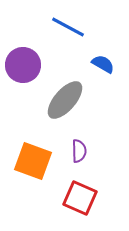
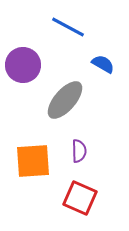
orange square: rotated 24 degrees counterclockwise
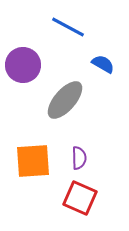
purple semicircle: moved 7 px down
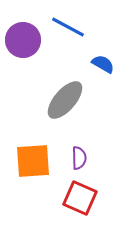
purple circle: moved 25 px up
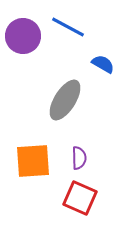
purple circle: moved 4 px up
gray ellipse: rotated 9 degrees counterclockwise
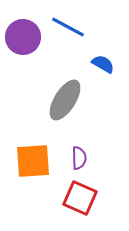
purple circle: moved 1 px down
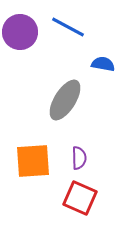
purple circle: moved 3 px left, 5 px up
blue semicircle: rotated 20 degrees counterclockwise
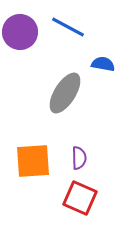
gray ellipse: moved 7 px up
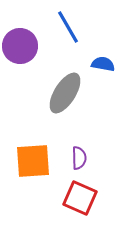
blue line: rotated 32 degrees clockwise
purple circle: moved 14 px down
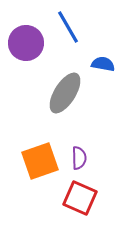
purple circle: moved 6 px right, 3 px up
orange square: moved 7 px right; rotated 15 degrees counterclockwise
